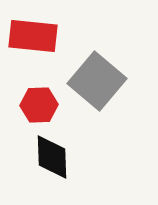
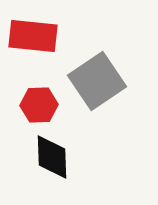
gray square: rotated 16 degrees clockwise
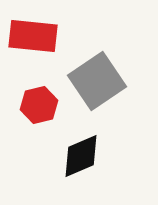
red hexagon: rotated 12 degrees counterclockwise
black diamond: moved 29 px right, 1 px up; rotated 69 degrees clockwise
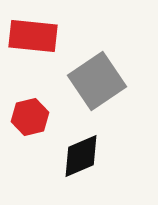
red hexagon: moved 9 px left, 12 px down
